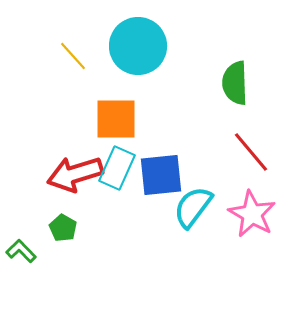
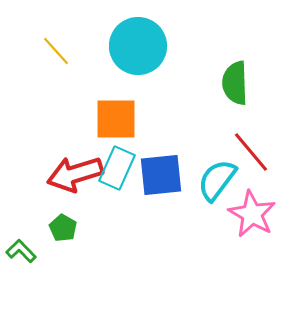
yellow line: moved 17 px left, 5 px up
cyan semicircle: moved 24 px right, 27 px up
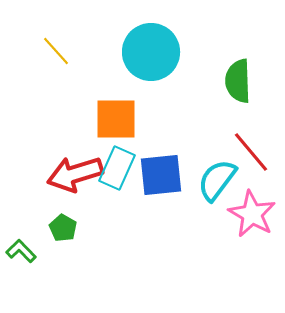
cyan circle: moved 13 px right, 6 px down
green semicircle: moved 3 px right, 2 px up
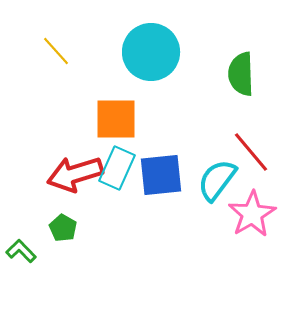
green semicircle: moved 3 px right, 7 px up
pink star: rotated 12 degrees clockwise
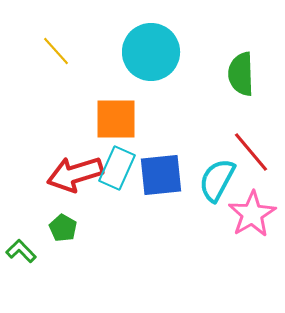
cyan semicircle: rotated 9 degrees counterclockwise
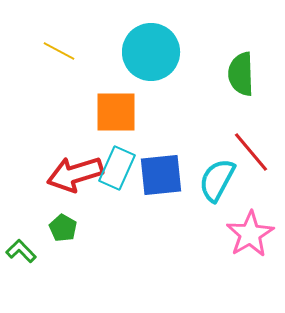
yellow line: moved 3 px right; rotated 20 degrees counterclockwise
orange square: moved 7 px up
pink star: moved 2 px left, 20 px down
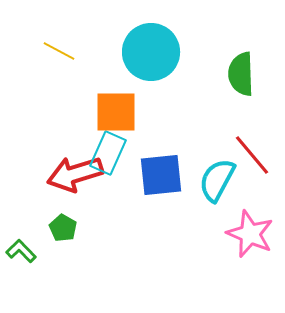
red line: moved 1 px right, 3 px down
cyan rectangle: moved 9 px left, 15 px up
pink star: rotated 18 degrees counterclockwise
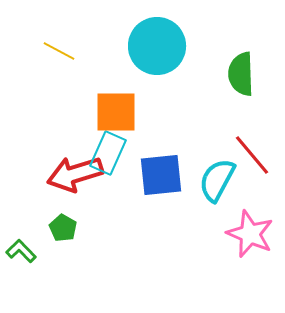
cyan circle: moved 6 px right, 6 px up
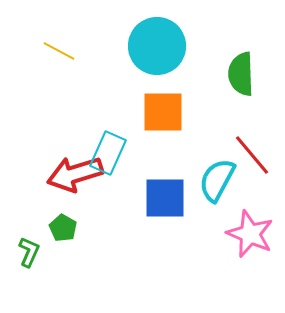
orange square: moved 47 px right
blue square: moved 4 px right, 23 px down; rotated 6 degrees clockwise
green L-shape: moved 8 px right, 1 px down; rotated 68 degrees clockwise
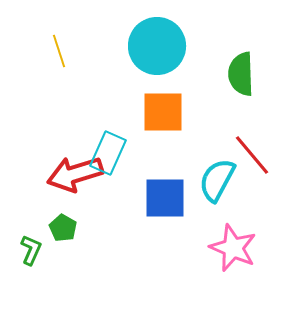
yellow line: rotated 44 degrees clockwise
pink star: moved 17 px left, 14 px down
green L-shape: moved 2 px right, 2 px up
